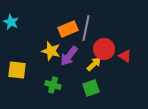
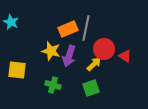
purple arrow: rotated 20 degrees counterclockwise
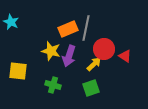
yellow square: moved 1 px right, 1 px down
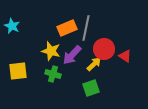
cyan star: moved 1 px right, 4 px down
orange rectangle: moved 1 px left, 1 px up
purple arrow: moved 3 px right, 1 px up; rotated 25 degrees clockwise
yellow square: rotated 12 degrees counterclockwise
green cross: moved 11 px up
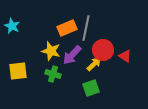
red circle: moved 1 px left, 1 px down
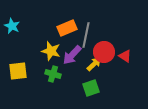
gray line: moved 7 px down
red circle: moved 1 px right, 2 px down
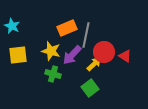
yellow square: moved 16 px up
green square: moved 1 px left; rotated 18 degrees counterclockwise
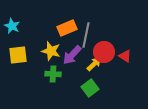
green cross: rotated 14 degrees counterclockwise
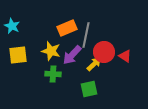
green square: moved 1 px left, 1 px down; rotated 24 degrees clockwise
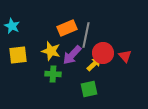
red circle: moved 1 px left, 1 px down
red triangle: rotated 16 degrees clockwise
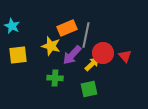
yellow star: moved 5 px up
yellow arrow: moved 2 px left
green cross: moved 2 px right, 4 px down
